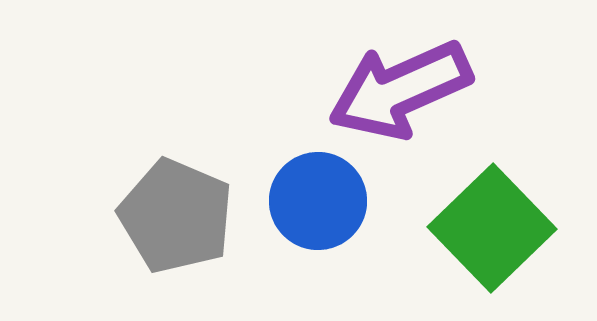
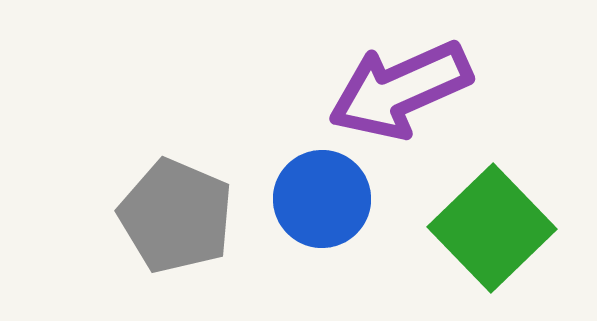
blue circle: moved 4 px right, 2 px up
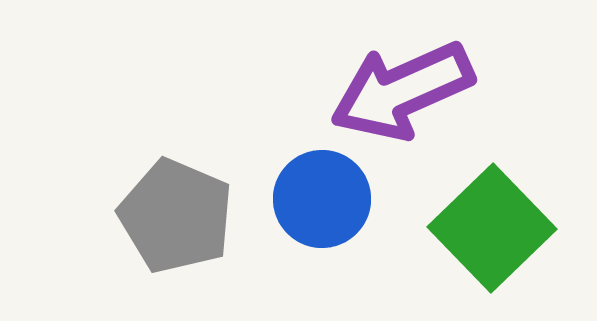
purple arrow: moved 2 px right, 1 px down
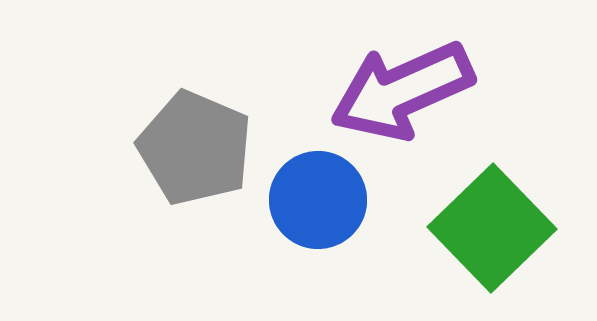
blue circle: moved 4 px left, 1 px down
gray pentagon: moved 19 px right, 68 px up
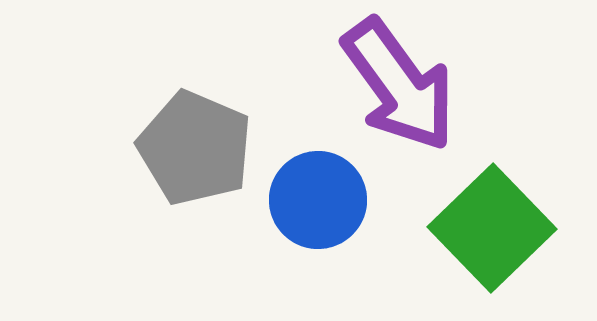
purple arrow: moved 3 px left, 6 px up; rotated 102 degrees counterclockwise
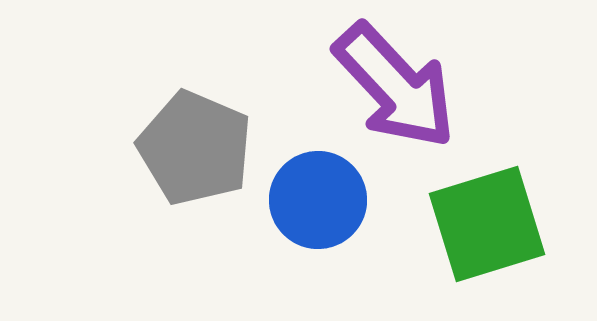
purple arrow: moved 4 px left, 1 px down; rotated 7 degrees counterclockwise
green square: moved 5 px left, 4 px up; rotated 27 degrees clockwise
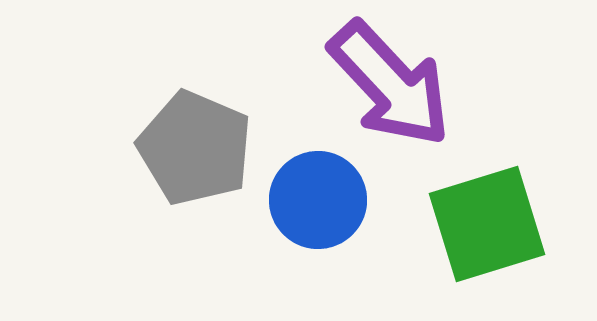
purple arrow: moved 5 px left, 2 px up
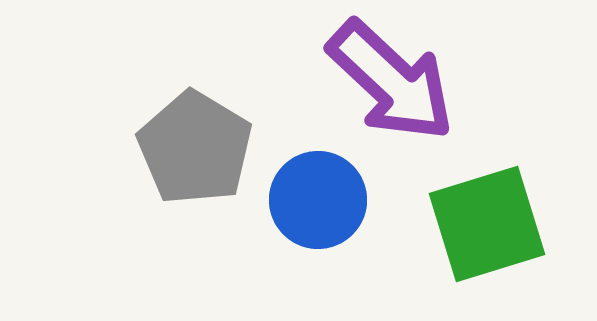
purple arrow: moved 1 px right, 3 px up; rotated 4 degrees counterclockwise
gray pentagon: rotated 8 degrees clockwise
